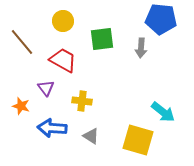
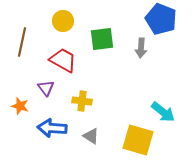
blue pentagon: rotated 16 degrees clockwise
brown line: rotated 52 degrees clockwise
orange star: moved 1 px left
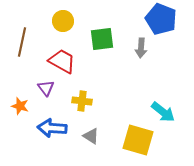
red trapezoid: moved 1 px left, 1 px down
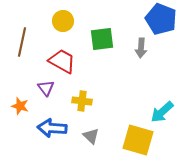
cyan arrow: moved 1 px left; rotated 100 degrees clockwise
gray triangle: rotated 12 degrees clockwise
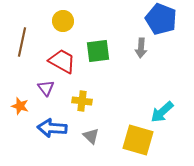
green square: moved 4 px left, 12 px down
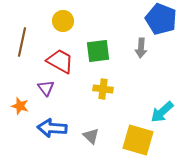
red trapezoid: moved 2 px left
yellow cross: moved 21 px right, 12 px up
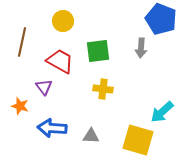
purple triangle: moved 2 px left, 1 px up
gray triangle: rotated 42 degrees counterclockwise
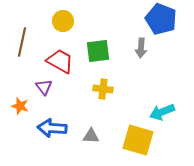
cyan arrow: rotated 20 degrees clockwise
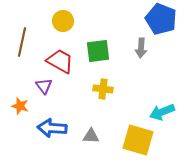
purple triangle: moved 1 px up
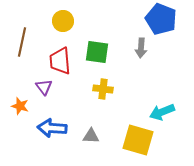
green square: moved 1 px left, 1 px down; rotated 15 degrees clockwise
red trapezoid: rotated 124 degrees counterclockwise
purple triangle: moved 1 px down
